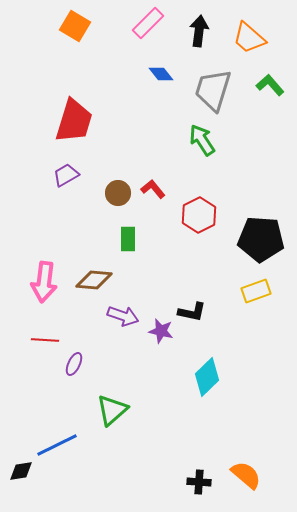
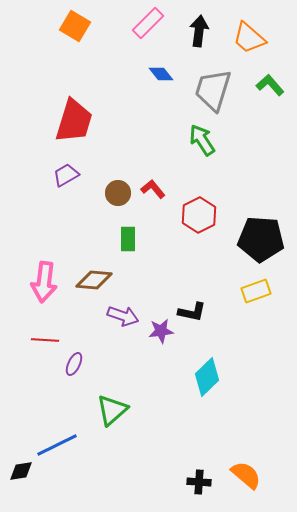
purple star: rotated 20 degrees counterclockwise
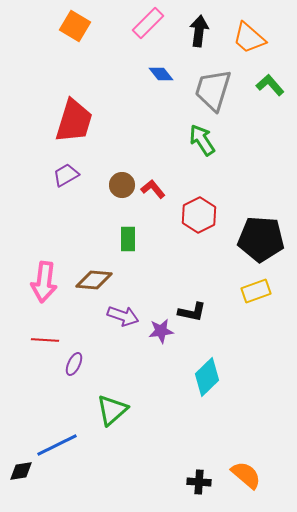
brown circle: moved 4 px right, 8 px up
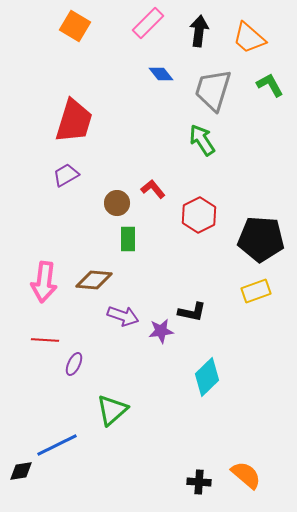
green L-shape: rotated 12 degrees clockwise
brown circle: moved 5 px left, 18 px down
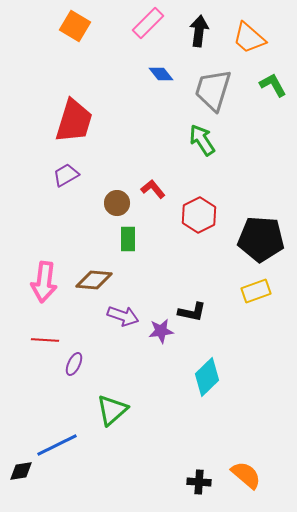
green L-shape: moved 3 px right
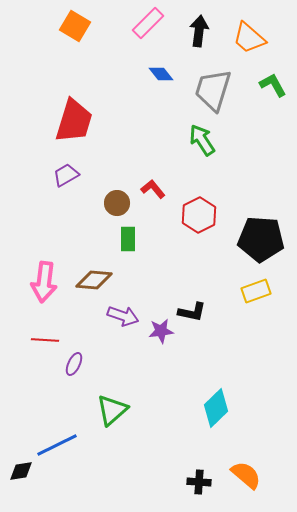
cyan diamond: moved 9 px right, 31 px down
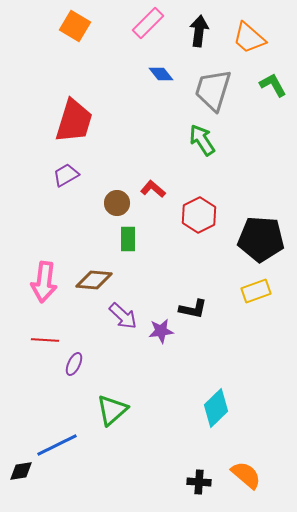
red L-shape: rotated 10 degrees counterclockwise
black L-shape: moved 1 px right, 3 px up
purple arrow: rotated 24 degrees clockwise
